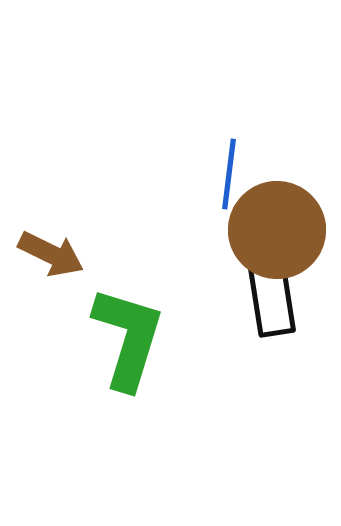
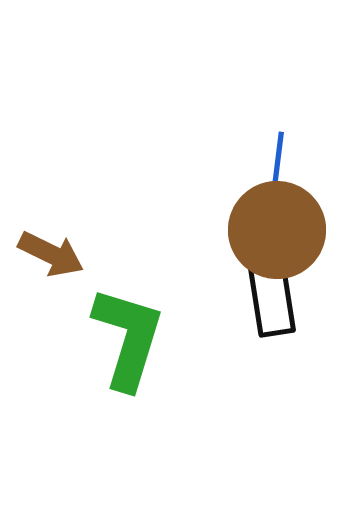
blue line: moved 48 px right, 7 px up
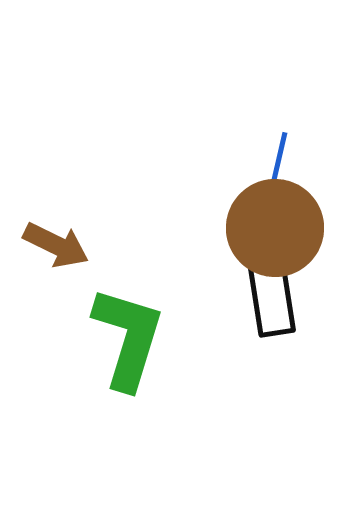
blue line: rotated 6 degrees clockwise
brown circle: moved 2 px left, 2 px up
brown arrow: moved 5 px right, 9 px up
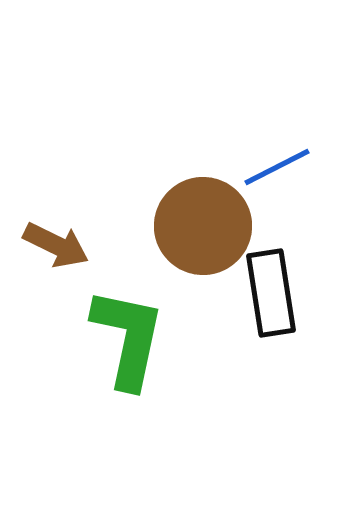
blue line: rotated 50 degrees clockwise
brown circle: moved 72 px left, 2 px up
green L-shape: rotated 5 degrees counterclockwise
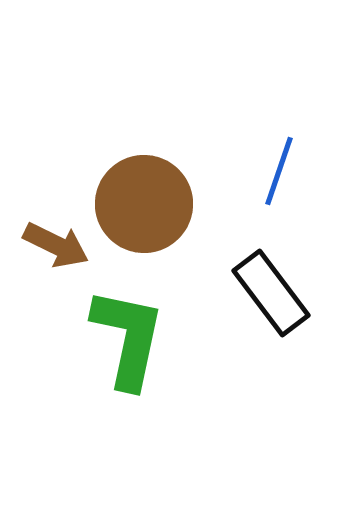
blue line: moved 2 px right, 4 px down; rotated 44 degrees counterclockwise
brown circle: moved 59 px left, 22 px up
black rectangle: rotated 28 degrees counterclockwise
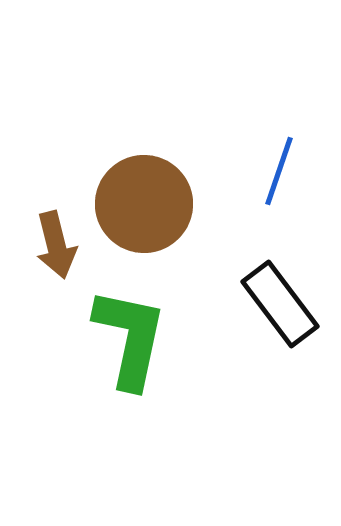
brown arrow: rotated 50 degrees clockwise
black rectangle: moved 9 px right, 11 px down
green L-shape: moved 2 px right
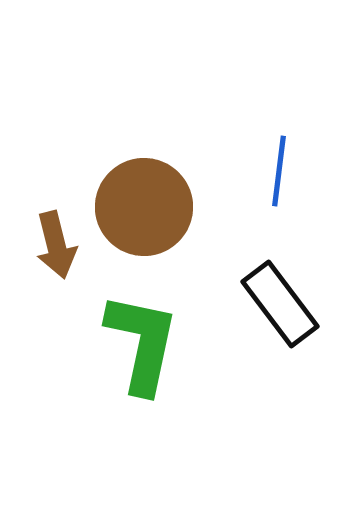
blue line: rotated 12 degrees counterclockwise
brown circle: moved 3 px down
green L-shape: moved 12 px right, 5 px down
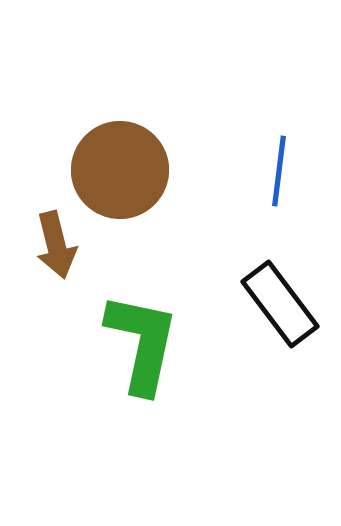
brown circle: moved 24 px left, 37 px up
